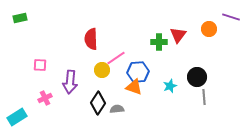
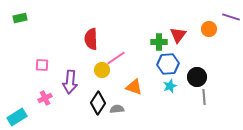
pink square: moved 2 px right
blue hexagon: moved 30 px right, 8 px up
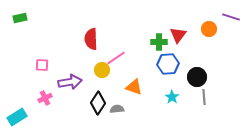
purple arrow: rotated 105 degrees counterclockwise
cyan star: moved 2 px right, 11 px down; rotated 16 degrees counterclockwise
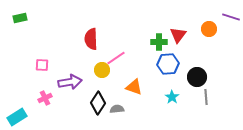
gray line: moved 2 px right
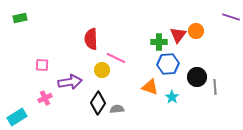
orange circle: moved 13 px left, 2 px down
pink line: rotated 60 degrees clockwise
orange triangle: moved 16 px right
gray line: moved 9 px right, 10 px up
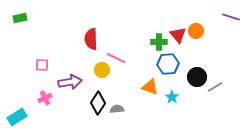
red triangle: rotated 18 degrees counterclockwise
gray line: rotated 63 degrees clockwise
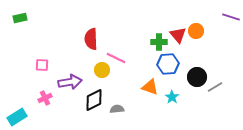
black diamond: moved 4 px left, 3 px up; rotated 30 degrees clockwise
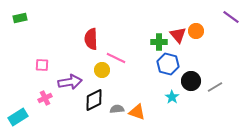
purple line: rotated 18 degrees clockwise
blue hexagon: rotated 20 degrees clockwise
black circle: moved 6 px left, 4 px down
orange triangle: moved 13 px left, 25 px down
cyan rectangle: moved 1 px right
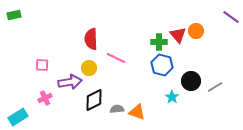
green rectangle: moved 6 px left, 3 px up
blue hexagon: moved 6 px left, 1 px down
yellow circle: moved 13 px left, 2 px up
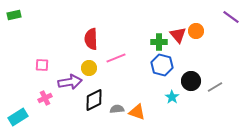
pink line: rotated 48 degrees counterclockwise
